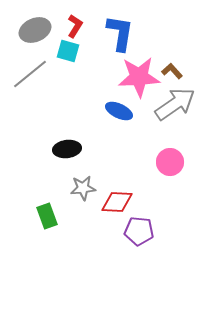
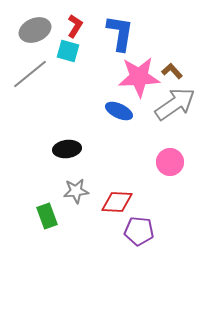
gray star: moved 7 px left, 3 px down
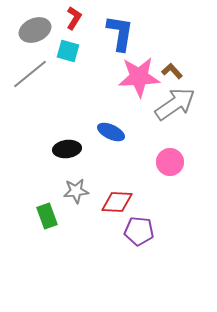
red L-shape: moved 1 px left, 8 px up
blue ellipse: moved 8 px left, 21 px down
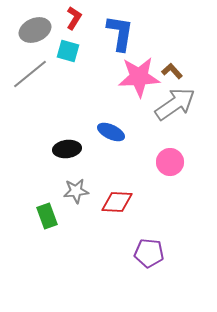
purple pentagon: moved 10 px right, 22 px down
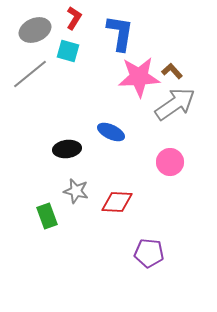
gray star: rotated 20 degrees clockwise
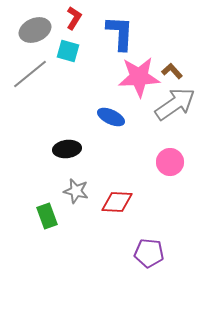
blue L-shape: rotated 6 degrees counterclockwise
blue ellipse: moved 15 px up
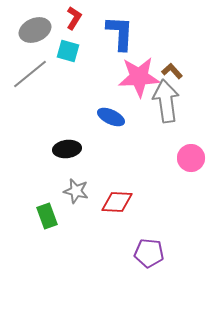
gray arrow: moved 9 px left, 3 px up; rotated 63 degrees counterclockwise
pink circle: moved 21 px right, 4 px up
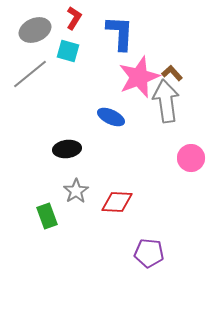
brown L-shape: moved 2 px down
pink star: rotated 18 degrees counterclockwise
gray star: rotated 25 degrees clockwise
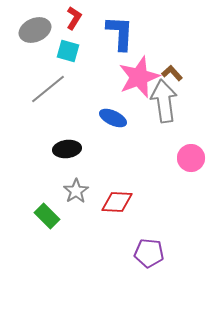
gray line: moved 18 px right, 15 px down
gray arrow: moved 2 px left
blue ellipse: moved 2 px right, 1 px down
green rectangle: rotated 25 degrees counterclockwise
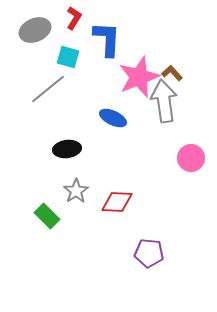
blue L-shape: moved 13 px left, 6 px down
cyan square: moved 6 px down
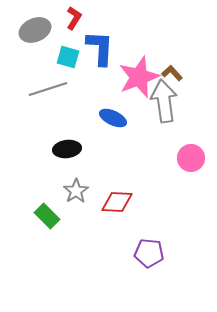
blue L-shape: moved 7 px left, 9 px down
gray line: rotated 21 degrees clockwise
